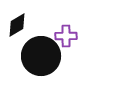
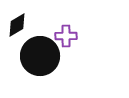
black circle: moved 1 px left
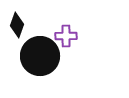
black diamond: rotated 40 degrees counterclockwise
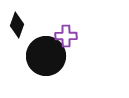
black circle: moved 6 px right
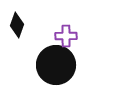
black circle: moved 10 px right, 9 px down
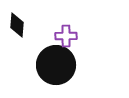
black diamond: rotated 15 degrees counterclockwise
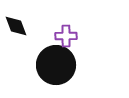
black diamond: moved 1 px left, 1 px down; rotated 25 degrees counterclockwise
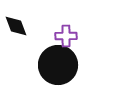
black circle: moved 2 px right
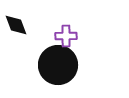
black diamond: moved 1 px up
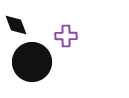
black circle: moved 26 px left, 3 px up
